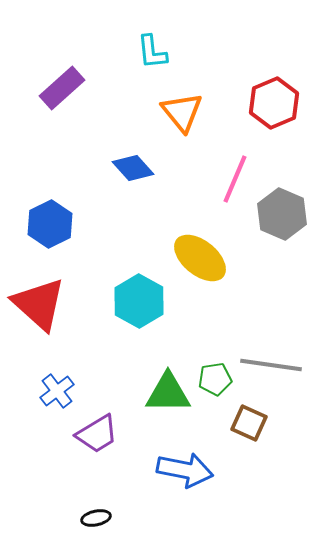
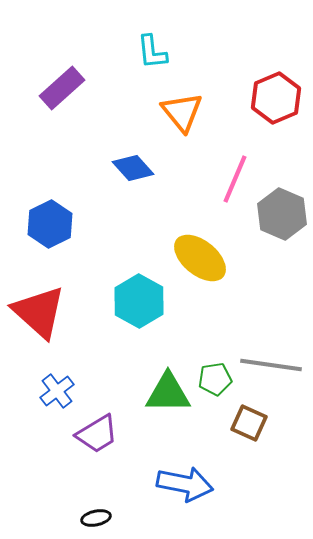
red hexagon: moved 2 px right, 5 px up
red triangle: moved 8 px down
blue arrow: moved 14 px down
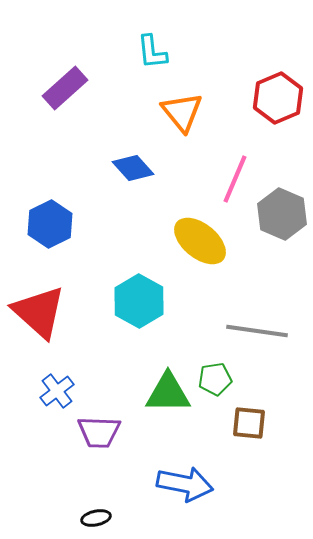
purple rectangle: moved 3 px right
red hexagon: moved 2 px right
yellow ellipse: moved 17 px up
gray line: moved 14 px left, 34 px up
brown square: rotated 18 degrees counterclockwise
purple trapezoid: moved 2 px right, 2 px up; rotated 33 degrees clockwise
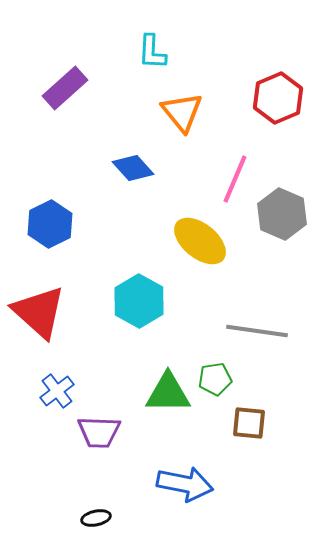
cyan L-shape: rotated 9 degrees clockwise
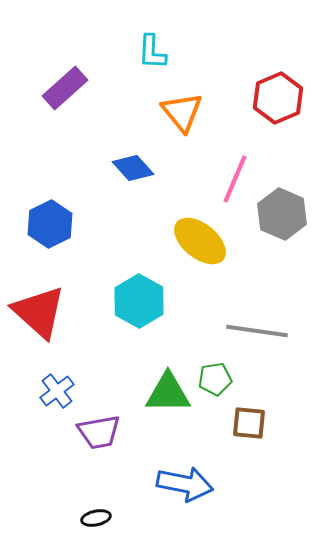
purple trapezoid: rotated 12 degrees counterclockwise
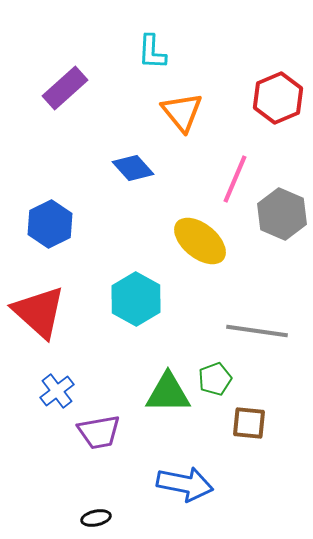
cyan hexagon: moved 3 px left, 2 px up
green pentagon: rotated 12 degrees counterclockwise
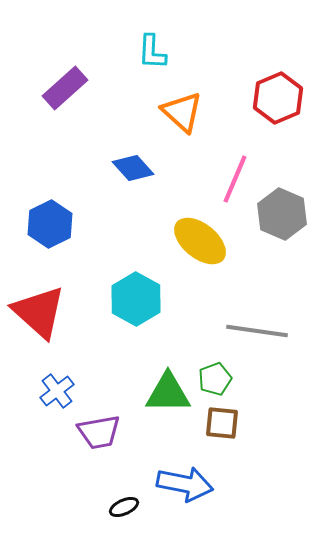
orange triangle: rotated 9 degrees counterclockwise
brown square: moved 27 px left
black ellipse: moved 28 px right, 11 px up; rotated 12 degrees counterclockwise
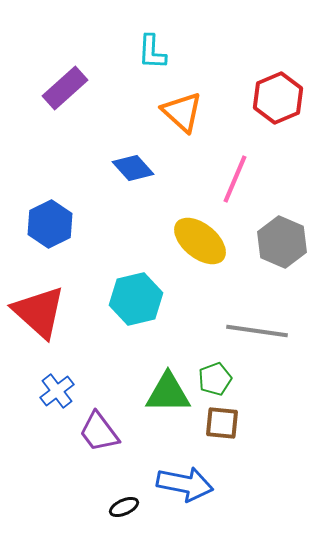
gray hexagon: moved 28 px down
cyan hexagon: rotated 18 degrees clockwise
purple trapezoid: rotated 63 degrees clockwise
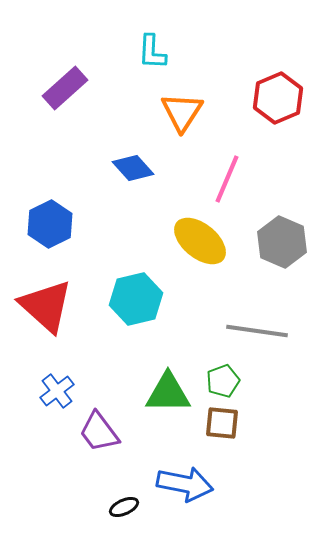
orange triangle: rotated 21 degrees clockwise
pink line: moved 8 px left
red triangle: moved 7 px right, 6 px up
green pentagon: moved 8 px right, 2 px down
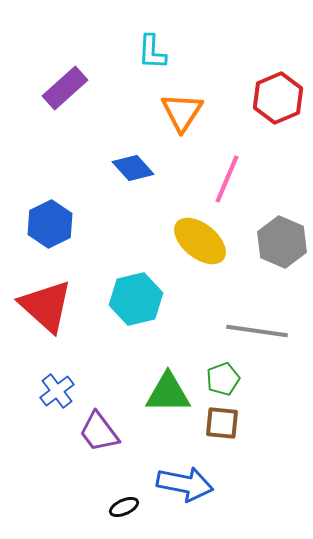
green pentagon: moved 2 px up
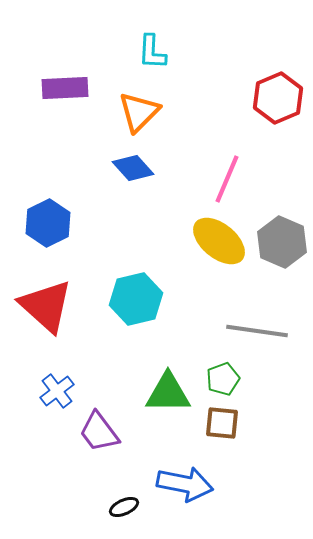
purple rectangle: rotated 39 degrees clockwise
orange triangle: moved 43 px left; rotated 12 degrees clockwise
blue hexagon: moved 2 px left, 1 px up
yellow ellipse: moved 19 px right
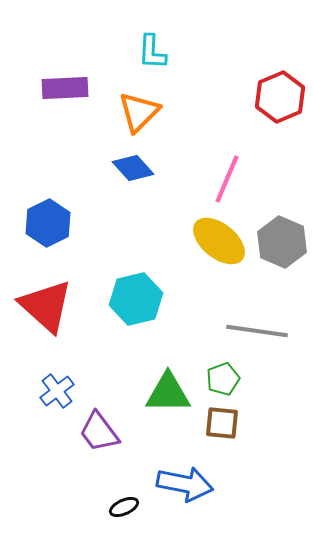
red hexagon: moved 2 px right, 1 px up
